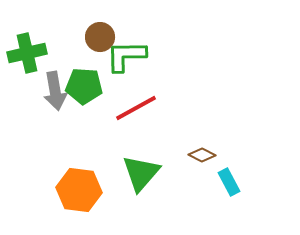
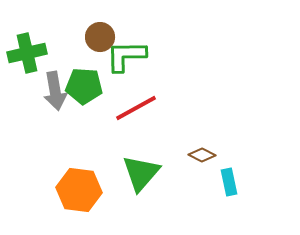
cyan rectangle: rotated 16 degrees clockwise
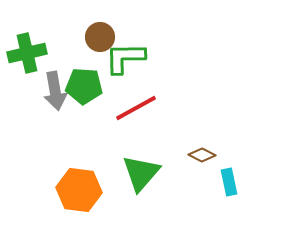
green L-shape: moved 1 px left, 2 px down
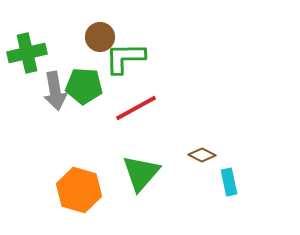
orange hexagon: rotated 9 degrees clockwise
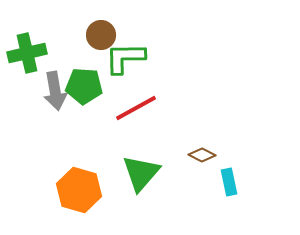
brown circle: moved 1 px right, 2 px up
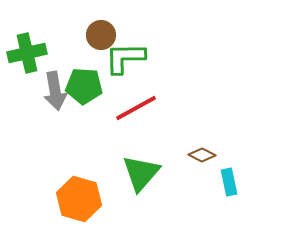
orange hexagon: moved 9 px down
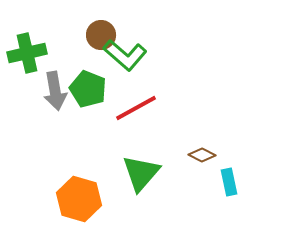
green L-shape: moved 3 px up; rotated 138 degrees counterclockwise
green pentagon: moved 4 px right, 3 px down; rotated 18 degrees clockwise
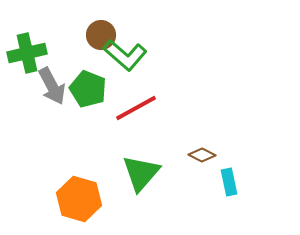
gray arrow: moved 3 px left, 5 px up; rotated 18 degrees counterclockwise
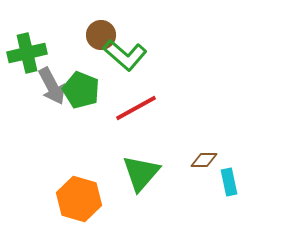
green pentagon: moved 7 px left, 1 px down
brown diamond: moved 2 px right, 5 px down; rotated 28 degrees counterclockwise
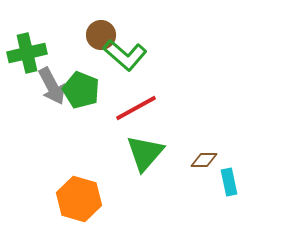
green triangle: moved 4 px right, 20 px up
